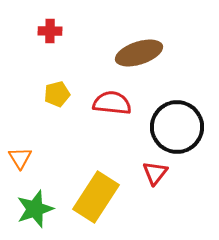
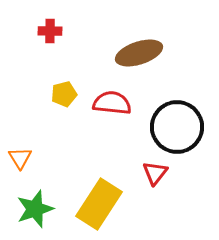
yellow pentagon: moved 7 px right
yellow rectangle: moved 3 px right, 7 px down
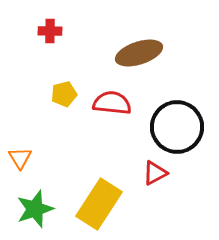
red triangle: rotated 24 degrees clockwise
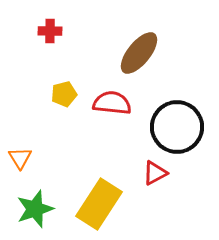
brown ellipse: rotated 33 degrees counterclockwise
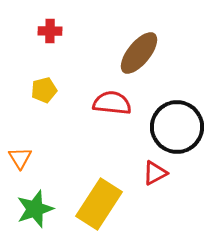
yellow pentagon: moved 20 px left, 4 px up
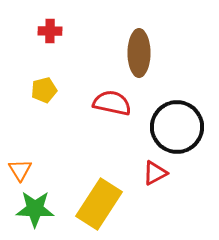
brown ellipse: rotated 39 degrees counterclockwise
red semicircle: rotated 6 degrees clockwise
orange triangle: moved 12 px down
green star: rotated 21 degrees clockwise
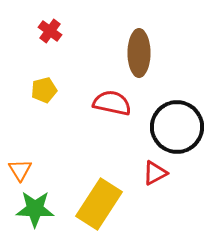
red cross: rotated 35 degrees clockwise
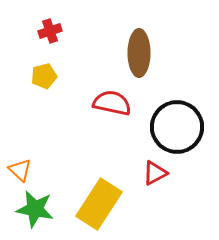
red cross: rotated 35 degrees clockwise
yellow pentagon: moved 14 px up
orange triangle: rotated 15 degrees counterclockwise
green star: rotated 9 degrees clockwise
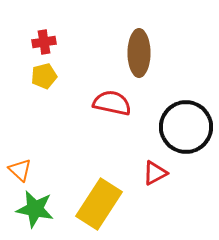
red cross: moved 6 px left, 11 px down; rotated 10 degrees clockwise
black circle: moved 9 px right
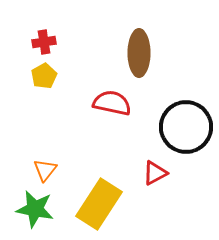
yellow pentagon: rotated 15 degrees counterclockwise
orange triangle: moved 25 px right; rotated 25 degrees clockwise
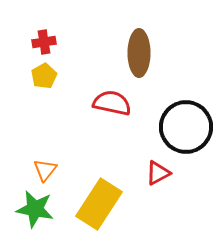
red triangle: moved 3 px right
